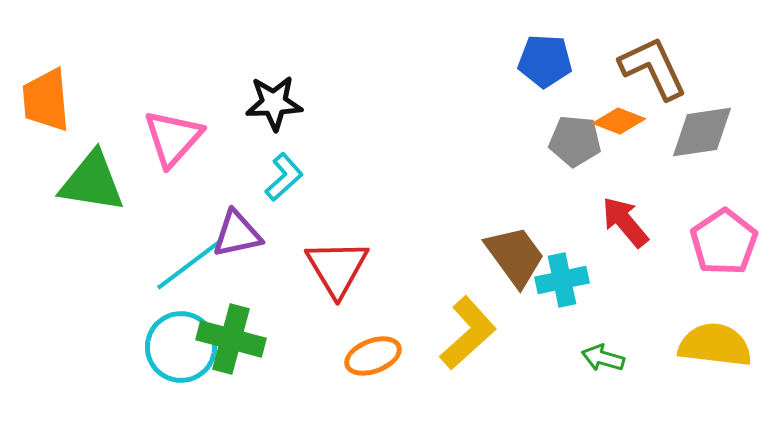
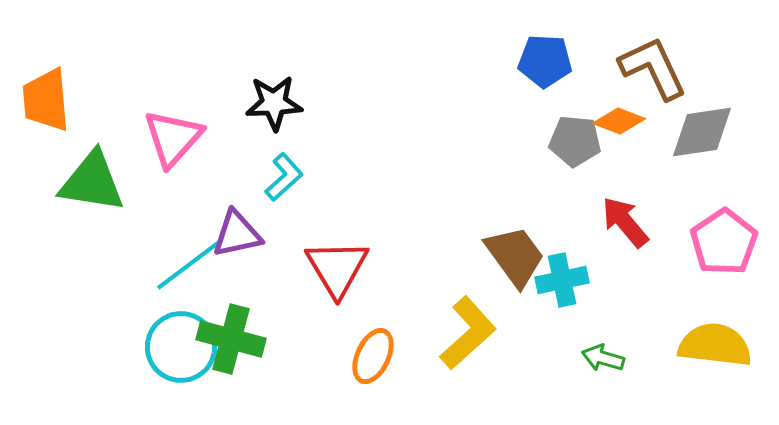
orange ellipse: rotated 44 degrees counterclockwise
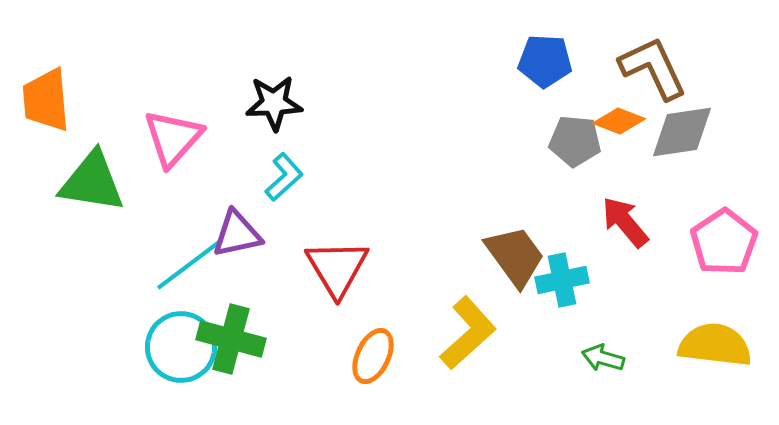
gray diamond: moved 20 px left
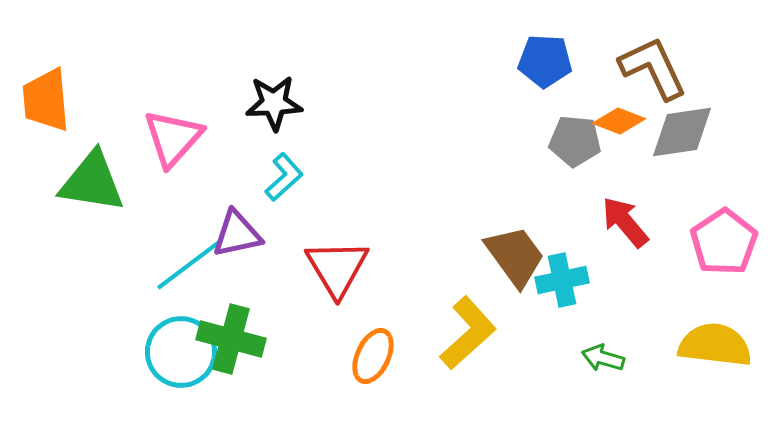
cyan circle: moved 5 px down
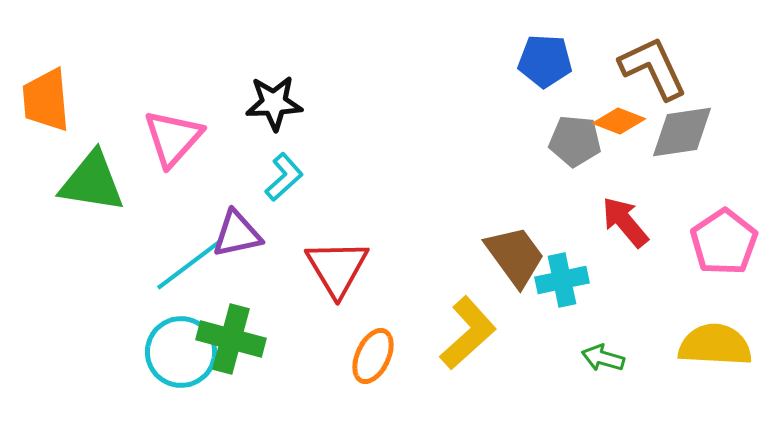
yellow semicircle: rotated 4 degrees counterclockwise
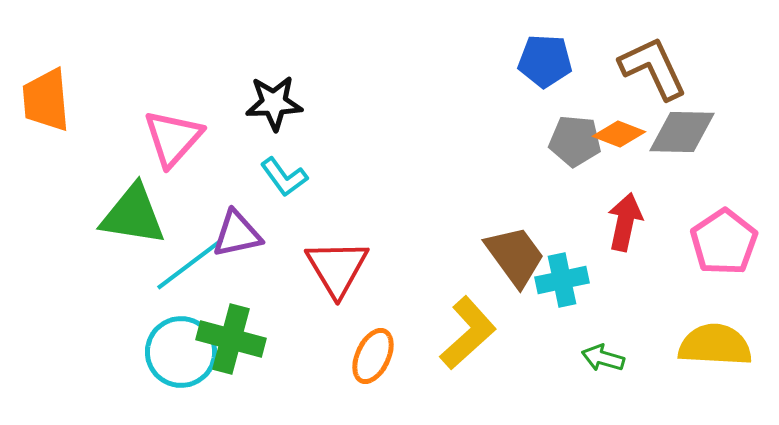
orange diamond: moved 13 px down
gray diamond: rotated 10 degrees clockwise
cyan L-shape: rotated 96 degrees clockwise
green triangle: moved 41 px right, 33 px down
red arrow: rotated 52 degrees clockwise
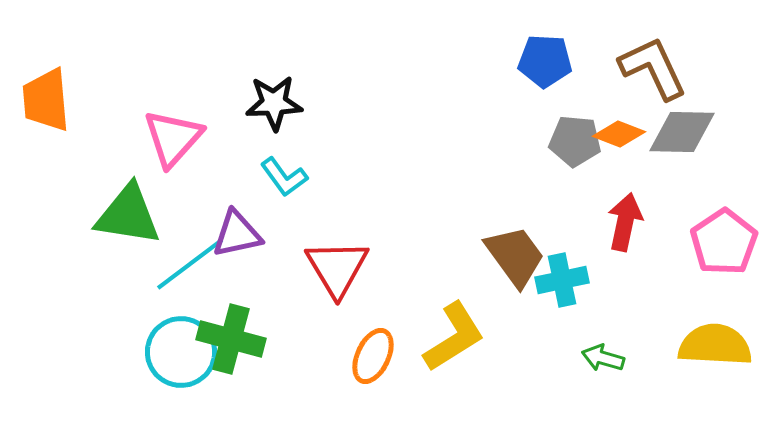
green triangle: moved 5 px left
yellow L-shape: moved 14 px left, 4 px down; rotated 10 degrees clockwise
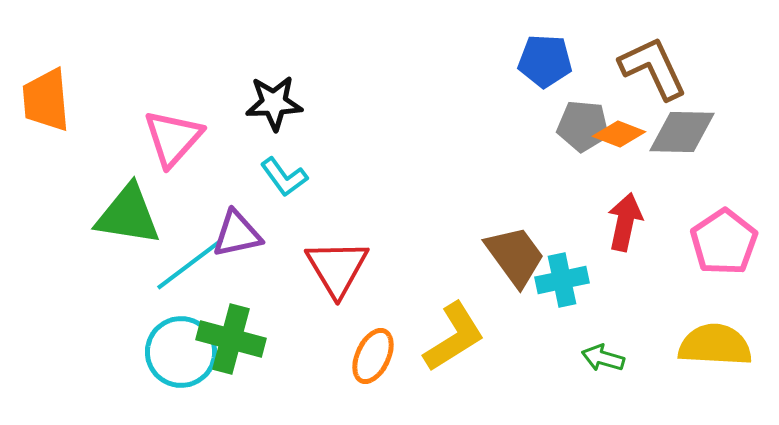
gray pentagon: moved 8 px right, 15 px up
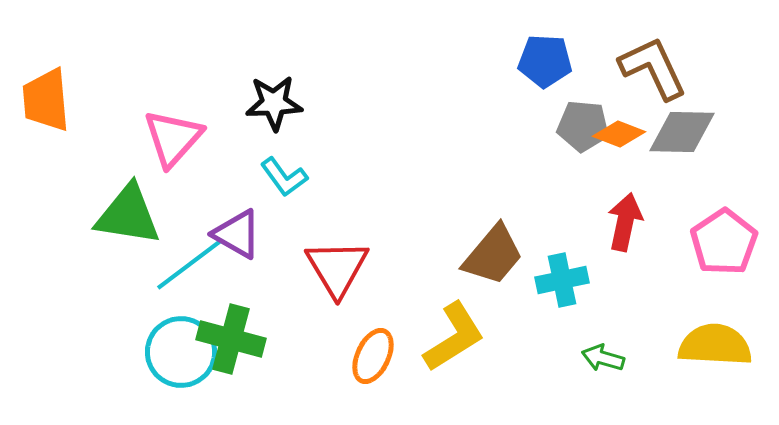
purple triangle: rotated 42 degrees clockwise
brown trapezoid: moved 22 px left, 1 px up; rotated 76 degrees clockwise
